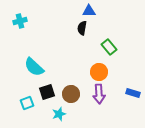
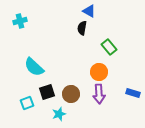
blue triangle: rotated 32 degrees clockwise
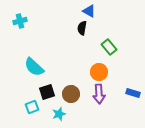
cyan square: moved 5 px right, 4 px down
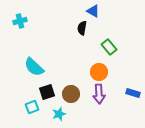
blue triangle: moved 4 px right
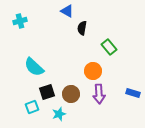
blue triangle: moved 26 px left
orange circle: moved 6 px left, 1 px up
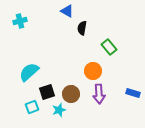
cyan semicircle: moved 5 px left, 5 px down; rotated 95 degrees clockwise
cyan star: moved 4 px up
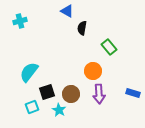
cyan semicircle: rotated 10 degrees counterclockwise
cyan star: rotated 24 degrees counterclockwise
